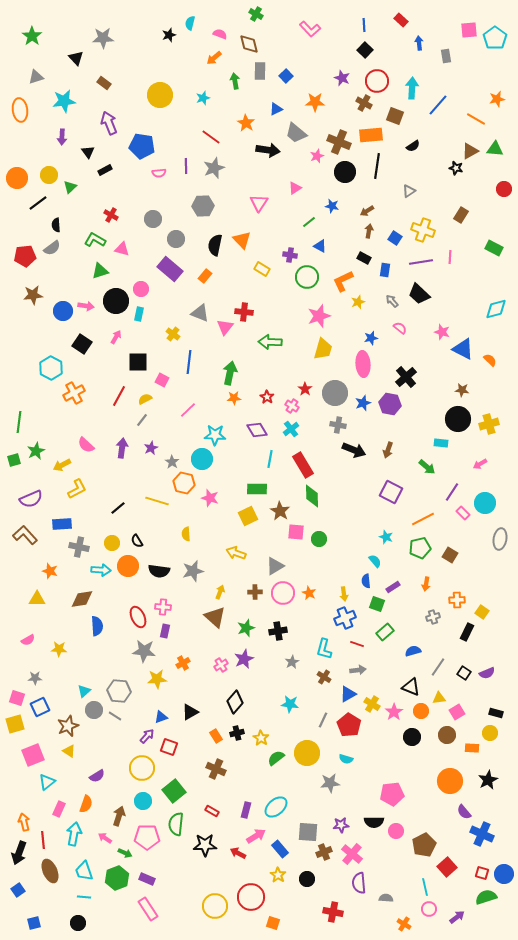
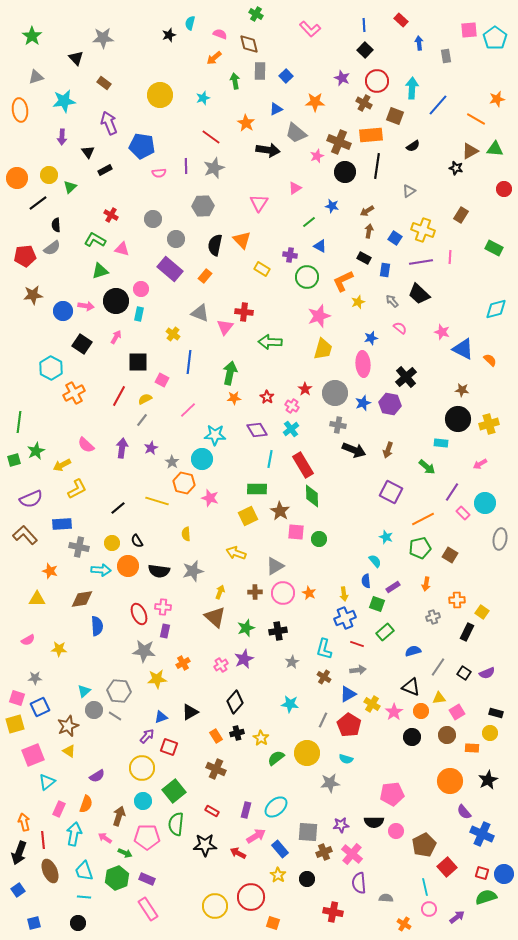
red ellipse at (138, 617): moved 1 px right, 3 px up
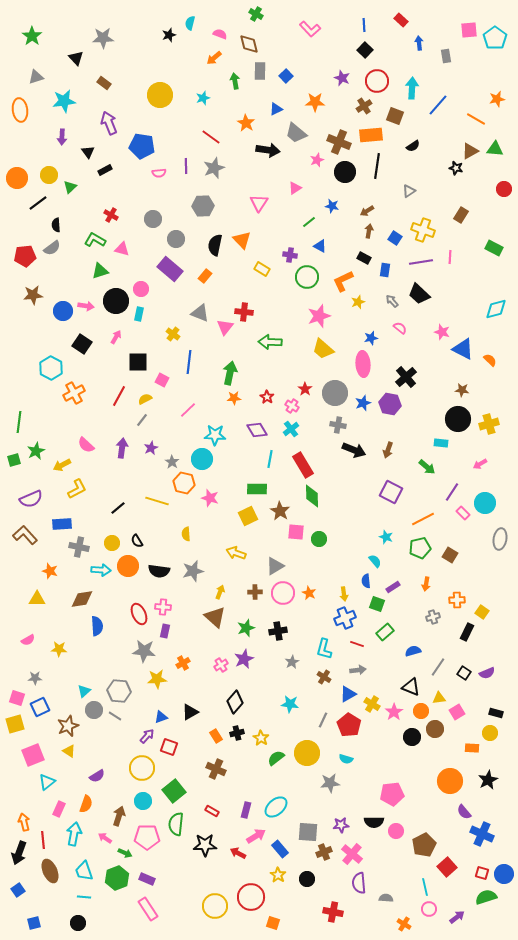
brown cross at (364, 103): moved 3 px down; rotated 28 degrees clockwise
pink star at (317, 156): moved 4 px down
yellow trapezoid at (323, 349): rotated 115 degrees clockwise
brown circle at (447, 735): moved 12 px left, 6 px up
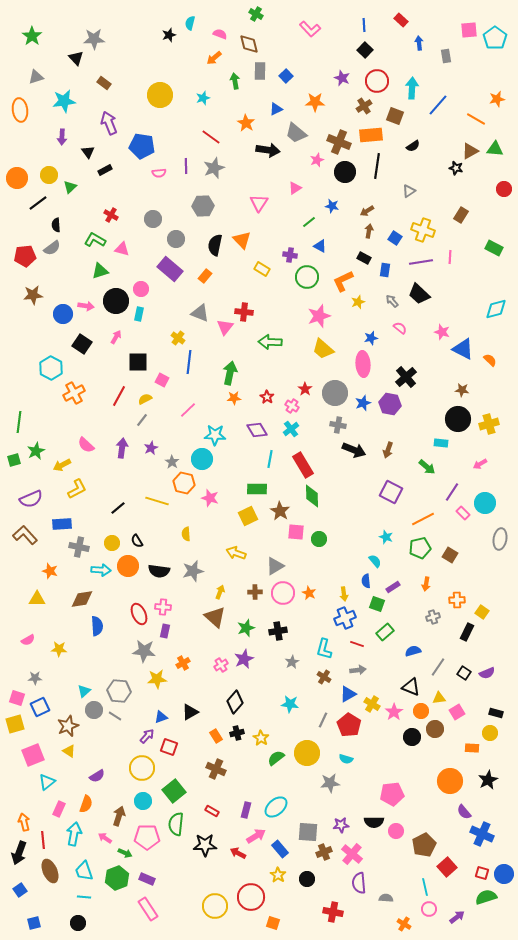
gray star at (103, 38): moved 9 px left, 1 px down
blue circle at (63, 311): moved 3 px down
yellow cross at (173, 334): moved 5 px right, 4 px down
blue square at (18, 890): moved 2 px right
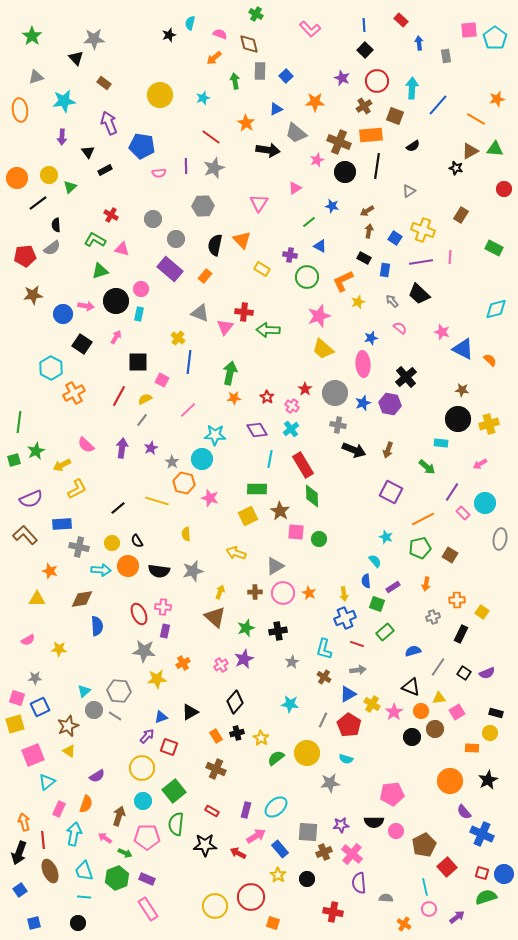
green arrow at (270, 342): moved 2 px left, 12 px up
black rectangle at (467, 632): moved 6 px left, 2 px down
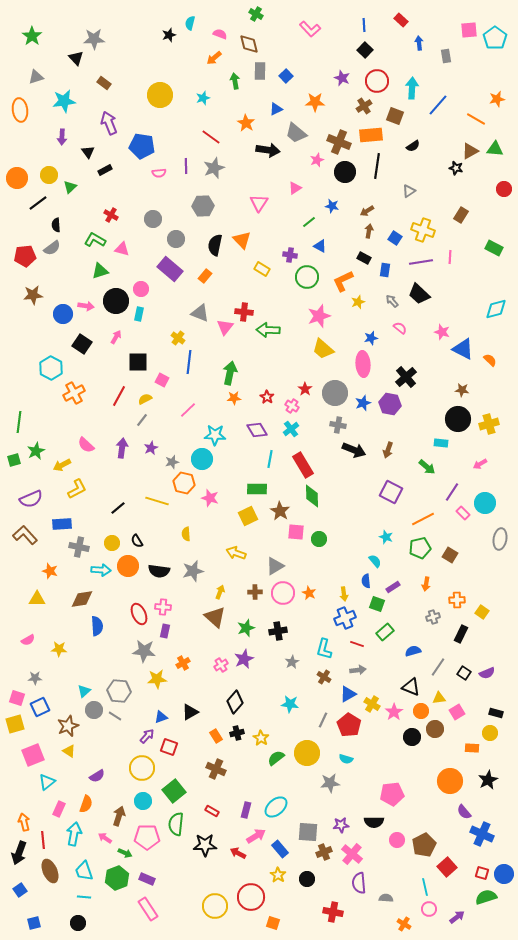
gray star at (172, 462): rotated 24 degrees clockwise
pink circle at (396, 831): moved 1 px right, 9 px down
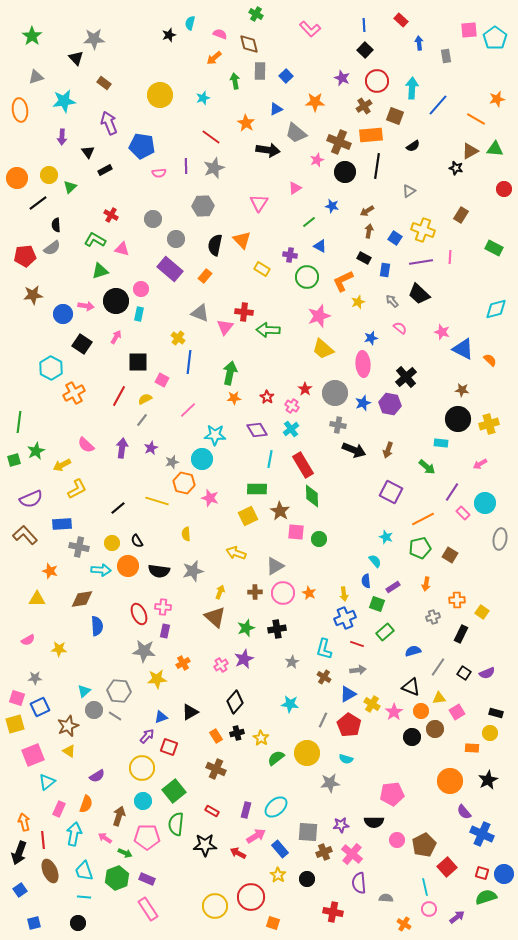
black cross at (278, 631): moved 1 px left, 2 px up
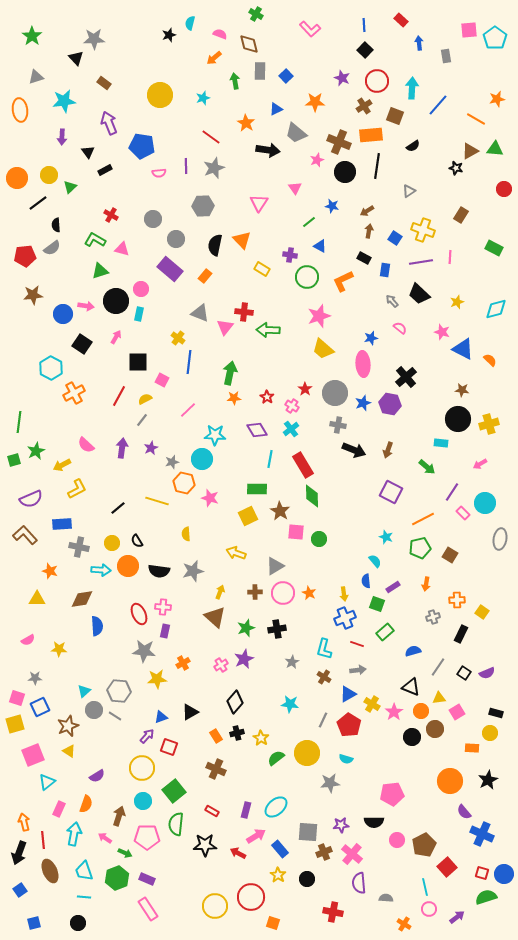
pink triangle at (295, 188): rotated 32 degrees counterclockwise
yellow star at (358, 302): moved 99 px right
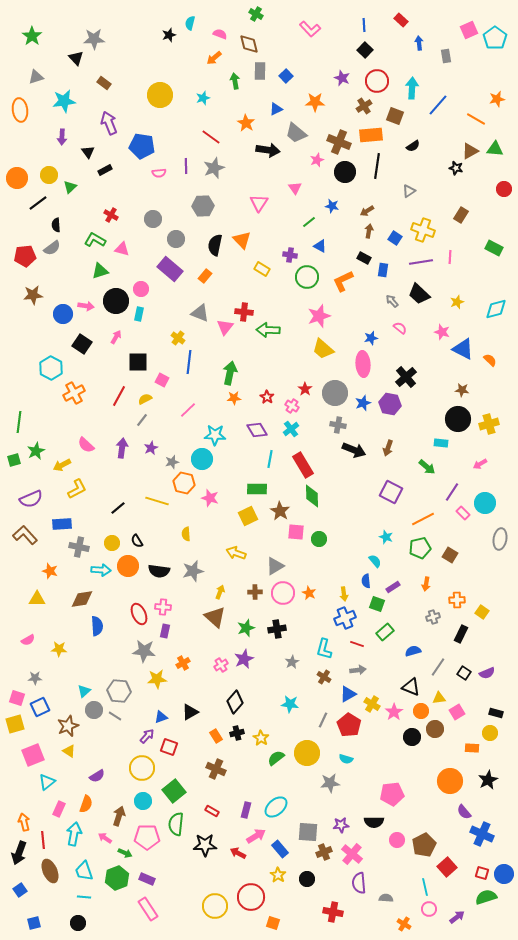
pink square at (469, 30): rotated 18 degrees counterclockwise
blue rectangle at (385, 270): moved 2 px left
brown arrow at (388, 450): moved 2 px up
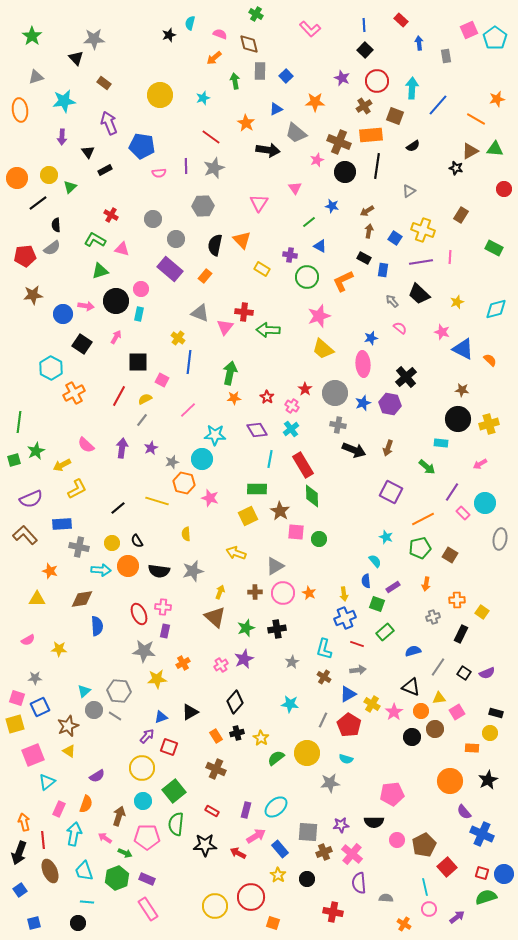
cyan line at (84, 897): moved 3 px right, 5 px down
